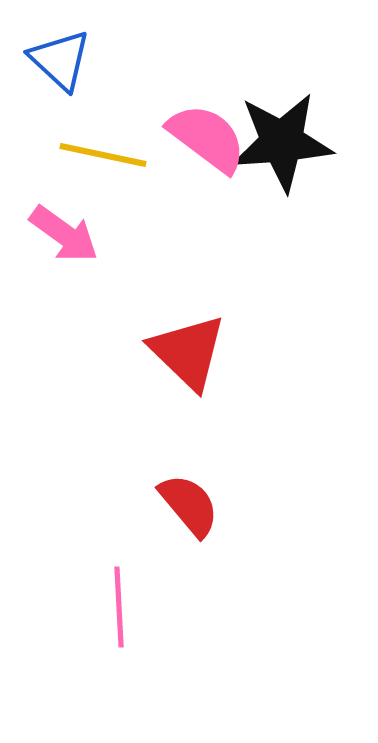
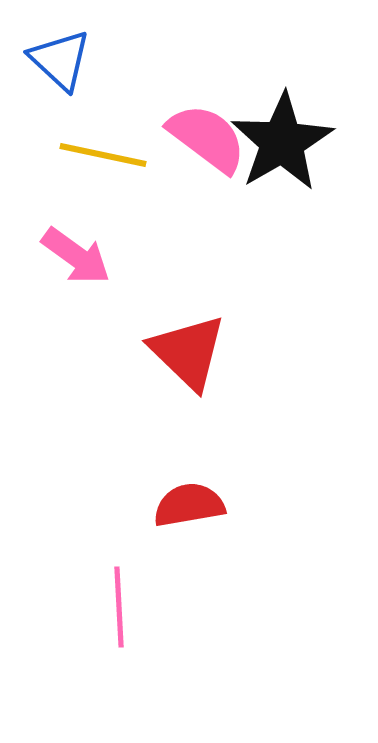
black star: rotated 26 degrees counterclockwise
pink arrow: moved 12 px right, 22 px down
red semicircle: rotated 60 degrees counterclockwise
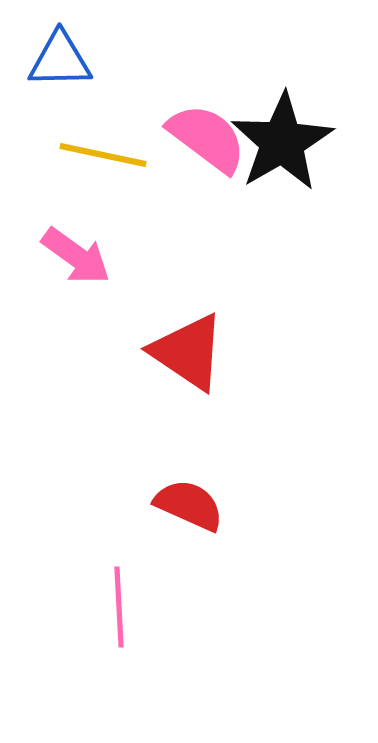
blue triangle: rotated 44 degrees counterclockwise
red triangle: rotated 10 degrees counterclockwise
red semicircle: rotated 34 degrees clockwise
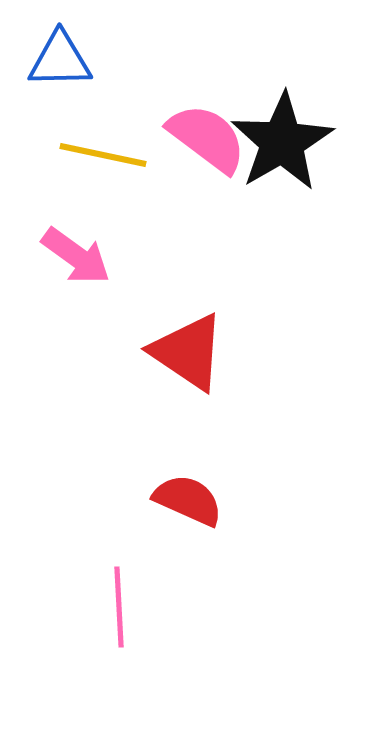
red semicircle: moved 1 px left, 5 px up
